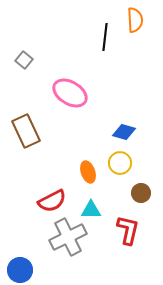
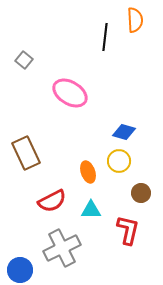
brown rectangle: moved 22 px down
yellow circle: moved 1 px left, 2 px up
gray cross: moved 6 px left, 11 px down
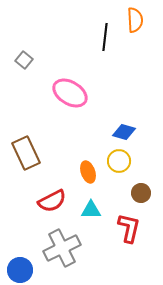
red L-shape: moved 1 px right, 2 px up
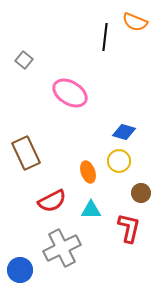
orange semicircle: moved 2 px down; rotated 115 degrees clockwise
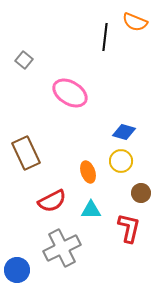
yellow circle: moved 2 px right
blue circle: moved 3 px left
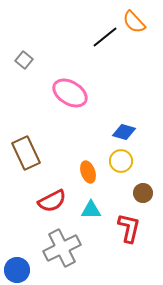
orange semicircle: moved 1 px left; rotated 25 degrees clockwise
black line: rotated 44 degrees clockwise
brown circle: moved 2 px right
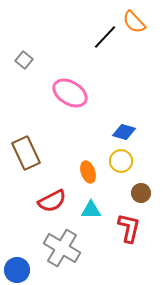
black line: rotated 8 degrees counterclockwise
brown circle: moved 2 px left
gray cross: rotated 33 degrees counterclockwise
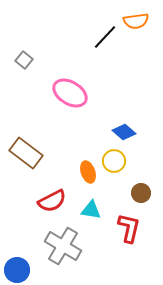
orange semicircle: moved 2 px right, 1 px up; rotated 55 degrees counterclockwise
blue diamond: rotated 25 degrees clockwise
brown rectangle: rotated 28 degrees counterclockwise
yellow circle: moved 7 px left
cyan triangle: rotated 10 degrees clockwise
gray cross: moved 1 px right, 2 px up
